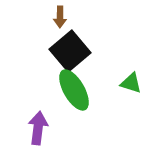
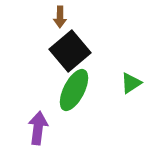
green triangle: rotated 50 degrees counterclockwise
green ellipse: rotated 57 degrees clockwise
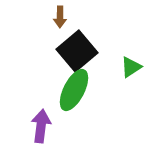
black square: moved 7 px right
green triangle: moved 16 px up
purple arrow: moved 3 px right, 2 px up
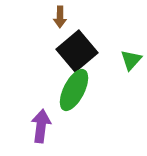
green triangle: moved 7 px up; rotated 15 degrees counterclockwise
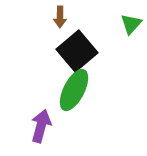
green triangle: moved 36 px up
purple arrow: rotated 8 degrees clockwise
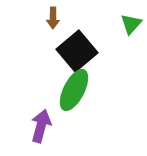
brown arrow: moved 7 px left, 1 px down
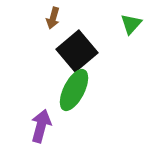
brown arrow: rotated 15 degrees clockwise
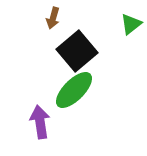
green triangle: rotated 10 degrees clockwise
green ellipse: rotated 18 degrees clockwise
purple arrow: moved 1 px left, 4 px up; rotated 24 degrees counterclockwise
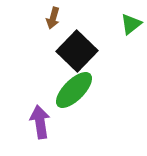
black square: rotated 6 degrees counterclockwise
